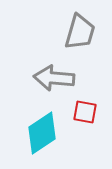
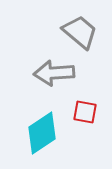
gray trapezoid: rotated 66 degrees counterclockwise
gray arrow: moved 5 px up; rotated 9 degrees counterclockwise
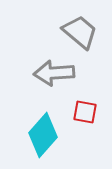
cyan diamond: moved 1 px right, 2 px down; rotated 15 degrees counterclockwise
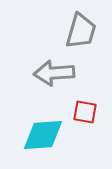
gray trapezoid: moved 1 px right, 1 px up; rotated 66 degrees clockwise
cyan diamond: rotated 45 degrees clockwise
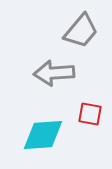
gray trapezoid: rotated 24 degrees clockwise
red square: moved 5 px right, 2 px down
